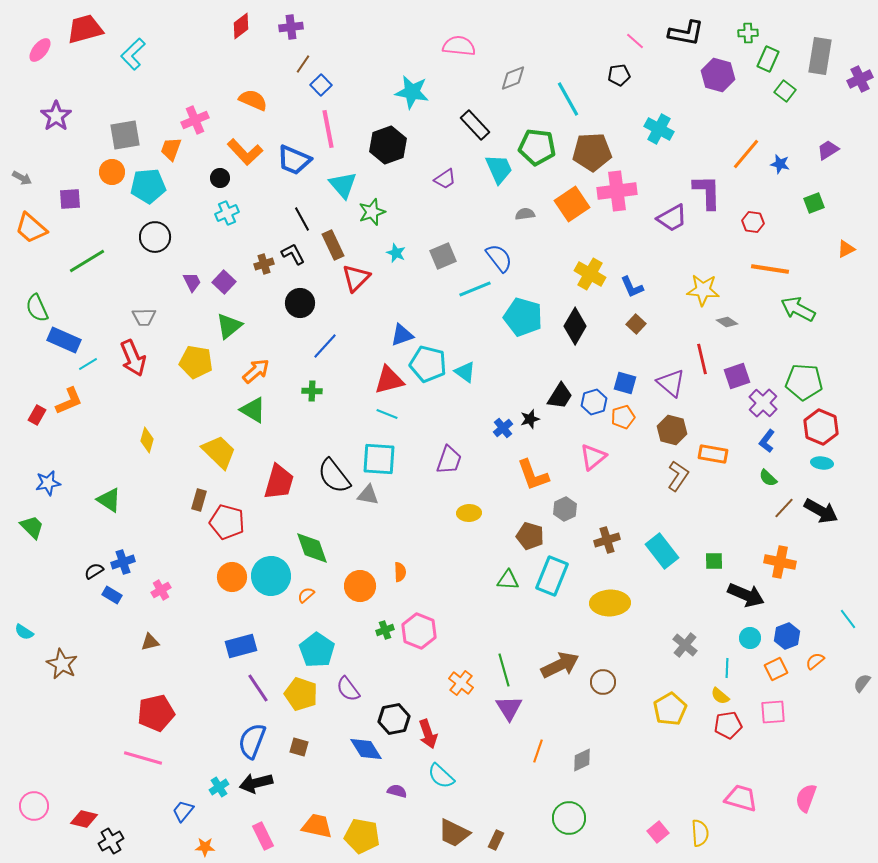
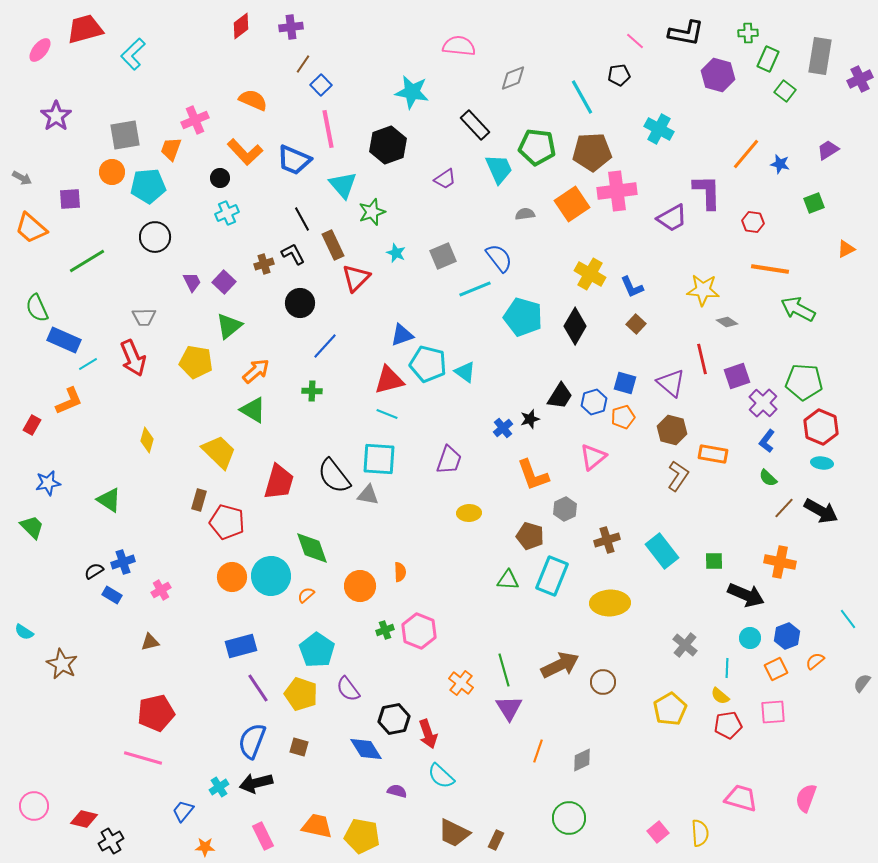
cyan line at (568, 99): moved 14 px right, 2 px up
red rectangle at (37, 415): moved 5 px left, 10 px down
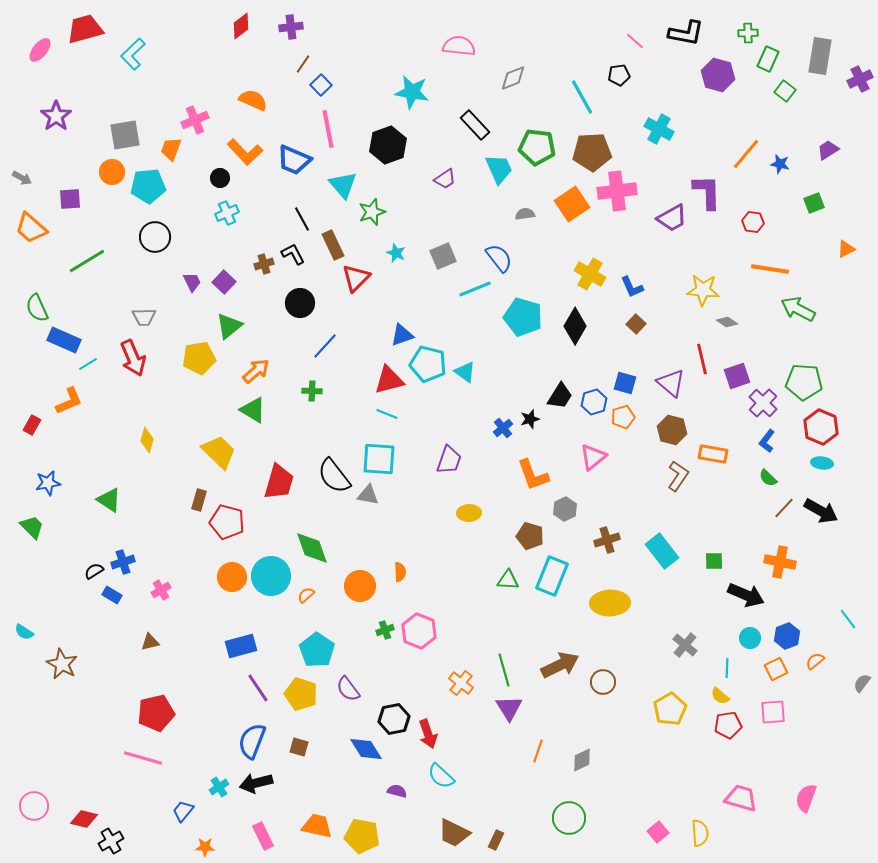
yellow pentagon at (196, 362): moved 3 px right, 4 px up; rotated 20 degrees counterclockwise
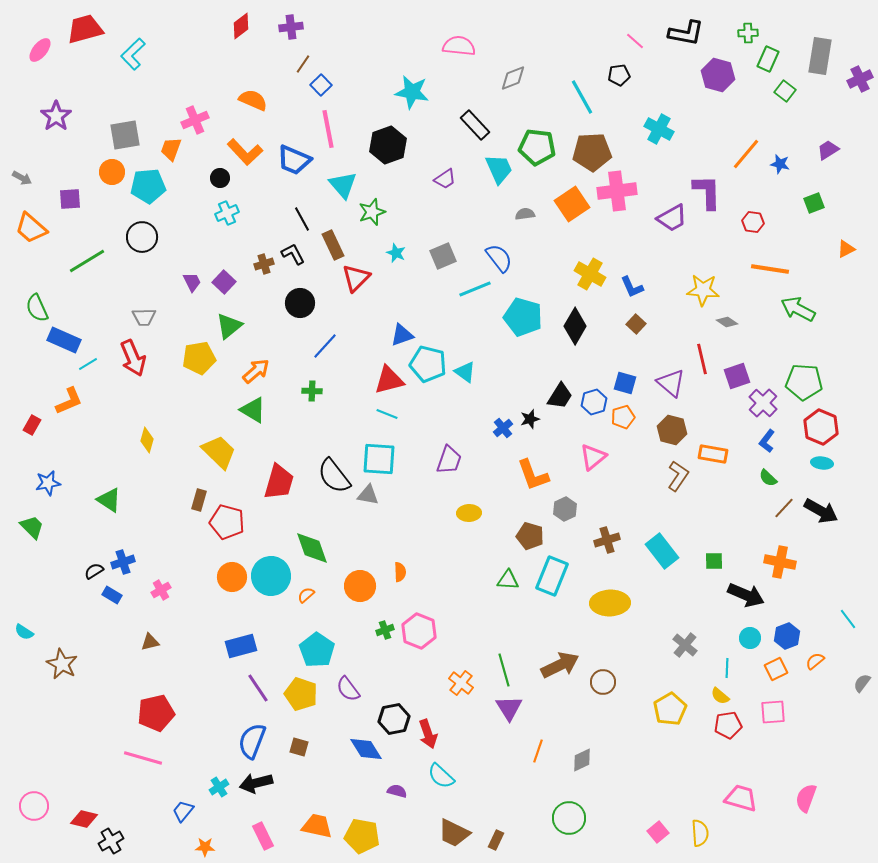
black circle at (155, 237): moved 13 px left
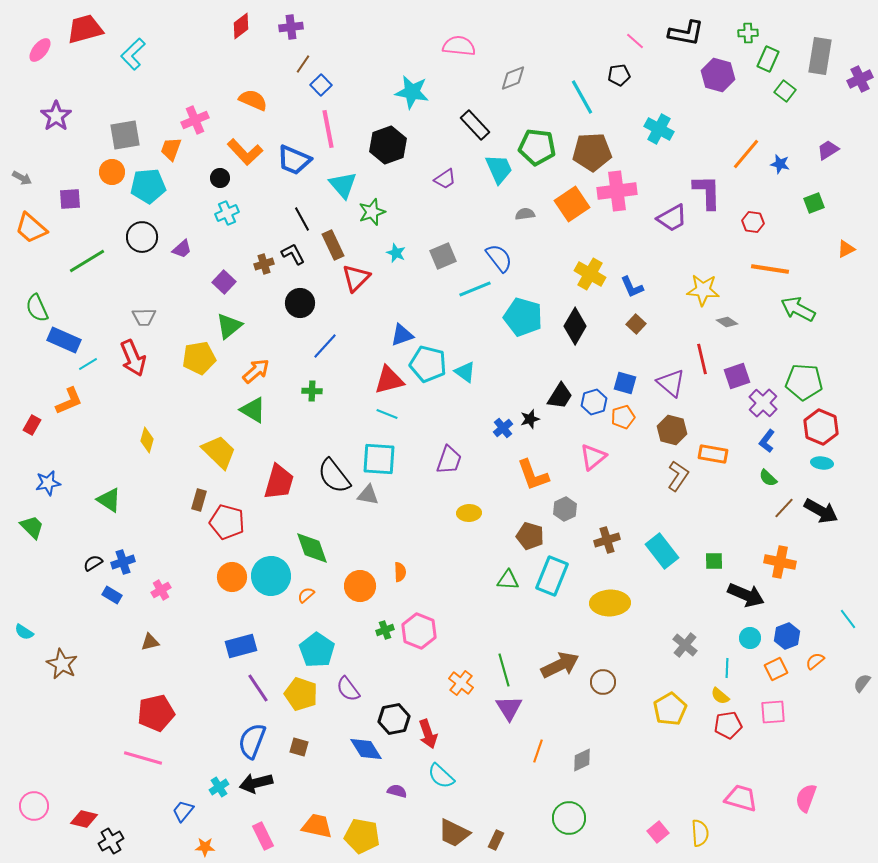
purple trapezoid at (192, 282): moved 10 px left, 33 px up; rotated 75 degrees clockwise
black semicircle at (94, 571): moved 1 px left, 8 px up
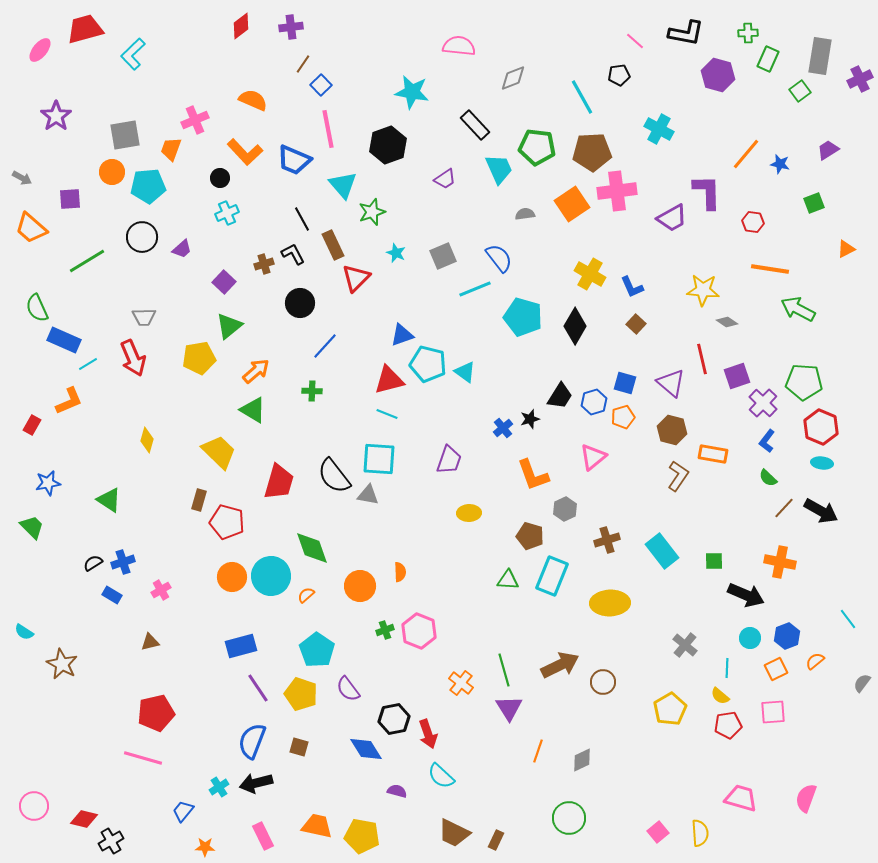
green square at (785, 91): moved 15 px right; rotated 15 degrees clockwise
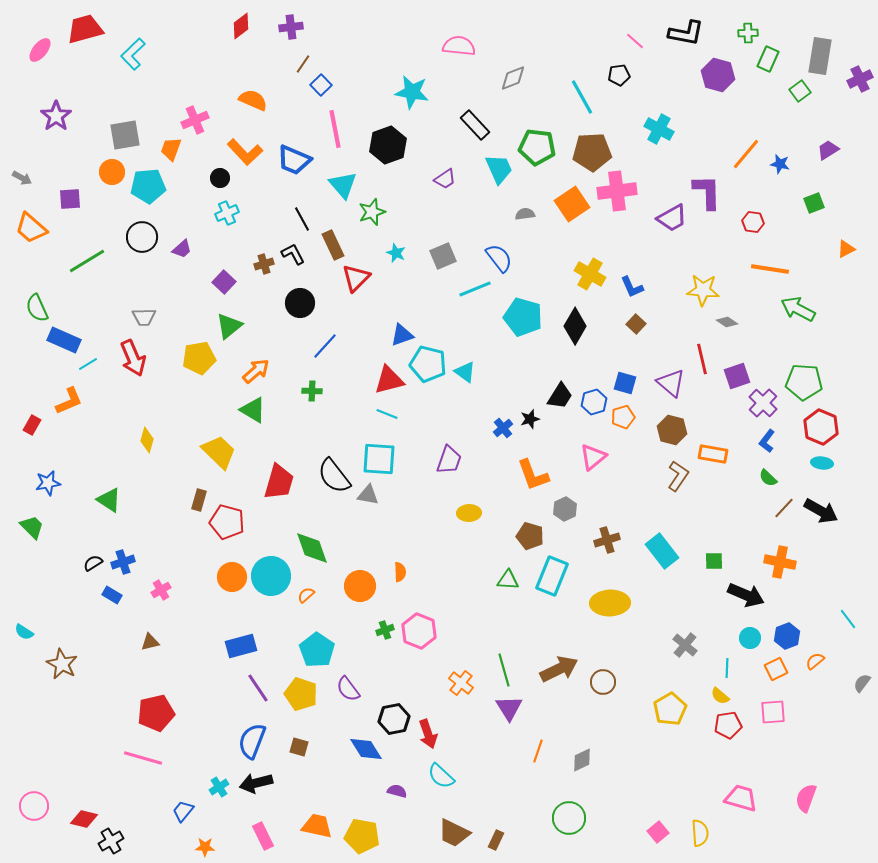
pink line at (328, 129): moved 7 px right
brown arrow at (560, 665): moved 1 px left, 4 px down
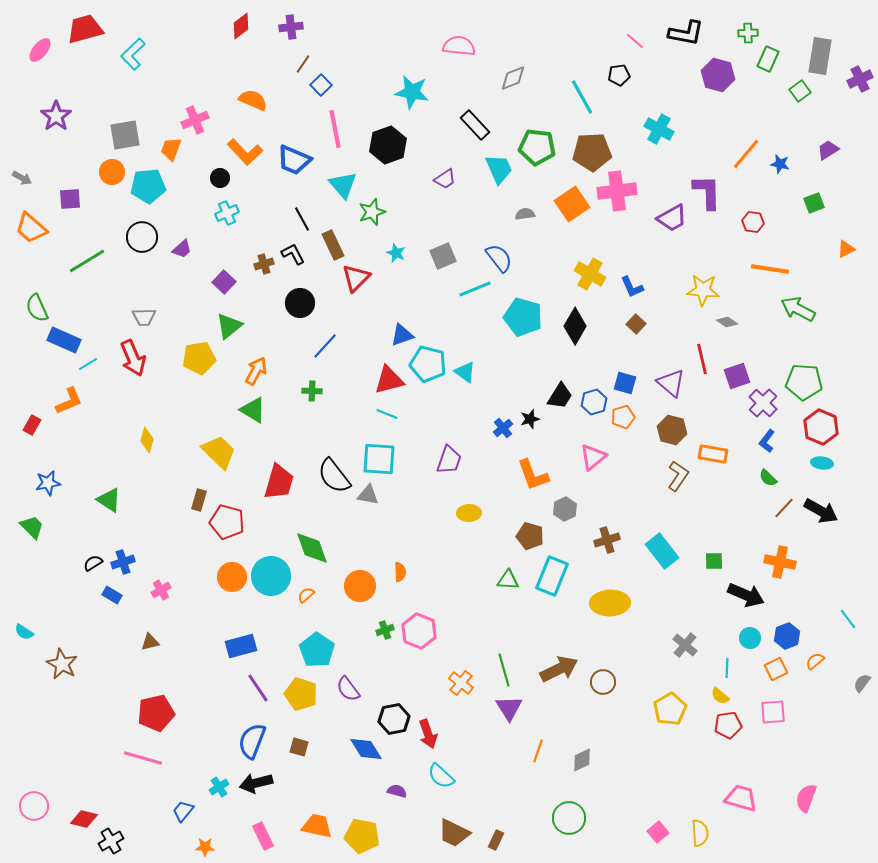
orange arrow at (256, 371): rotated 20 degrees counterclockwise
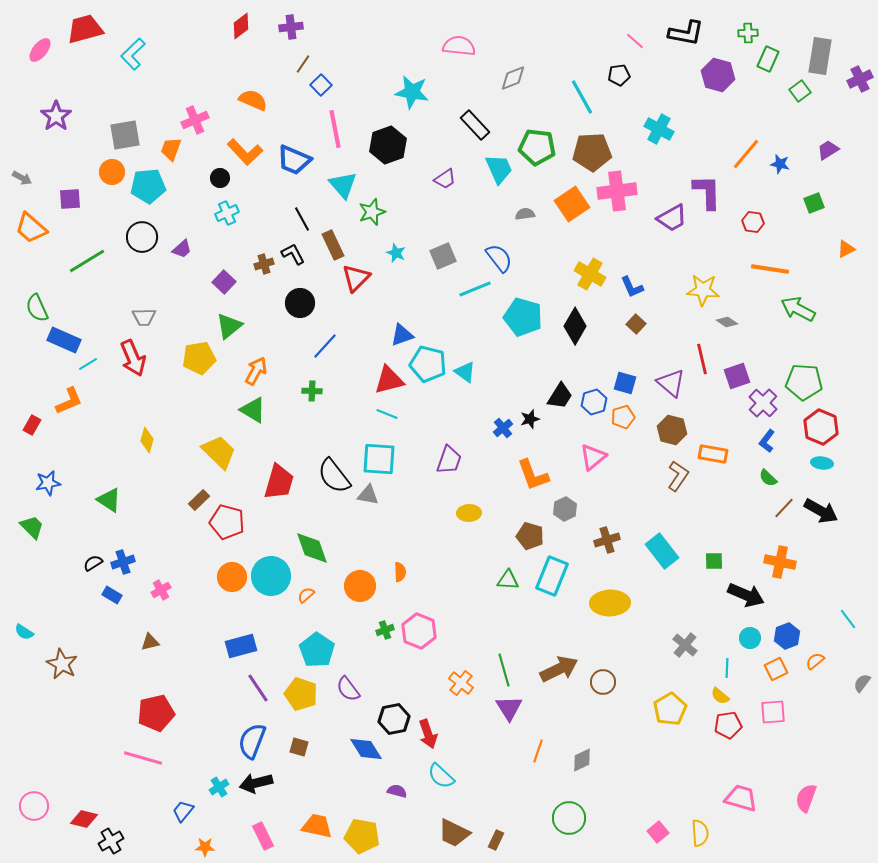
brown rectangle at (199, 500): rotated 30 degrees clockwise
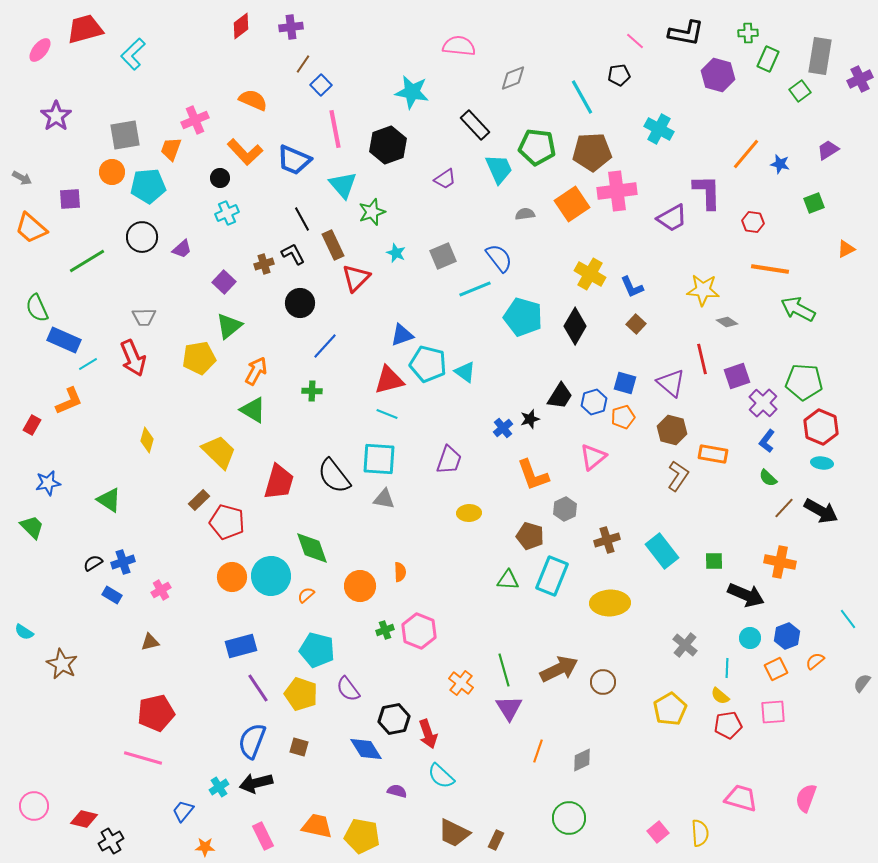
gray triangle at (368, 495): moved 16 px right, 4 px down
cyan pentagon at (317, 650): rotated 20 degrees counterclockwise
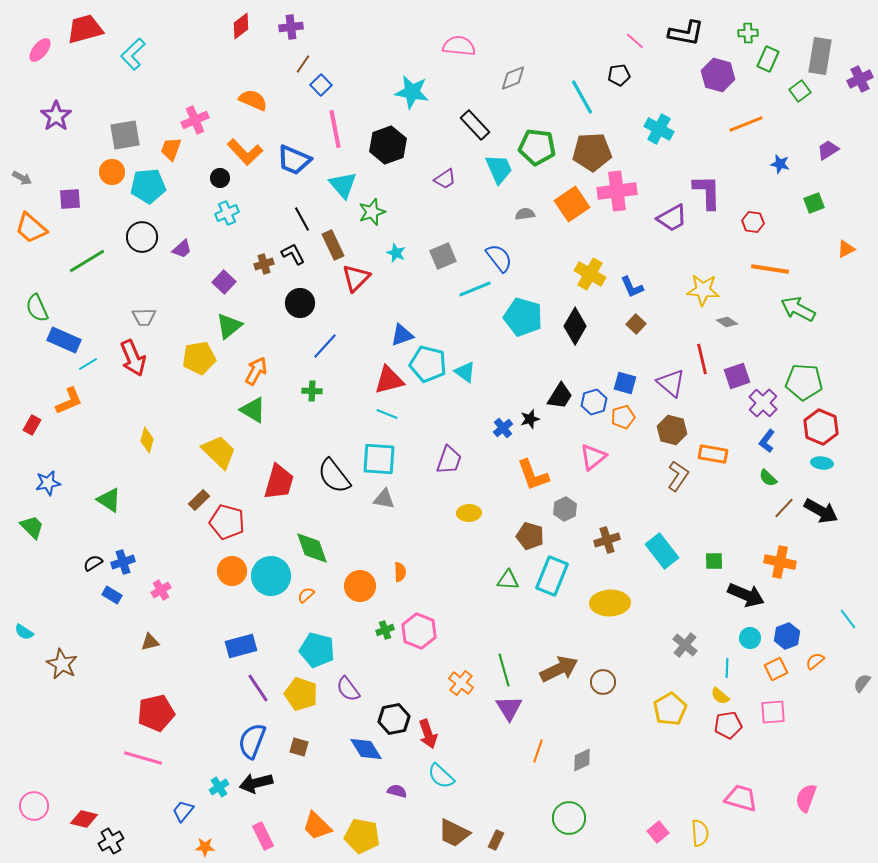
orange line at (746, 154): moved 30 px up; rotated 28 degrees clockwise
orange circle at (232, 577): moved 6 px up
orange trapezoid at (317, 826): rotated 148 degrees counterclockwise
